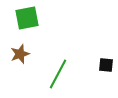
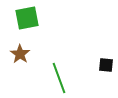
brown star: rotated 18 degrees counterclockwise
green line: moved 1 px right, 4 px down; rotated 48 degrees counterclockwise
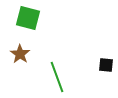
green square: moved 1 px right; rotated 25 degrees clockwise
green line: moved 2 px left, 1 px up
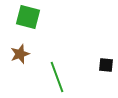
green square: moved 1 px up
brown star: rotated 18 degrees clockwise
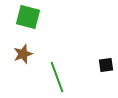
brown star: moved 3 px right
black square: rotated 14 degrees counterclockwise
